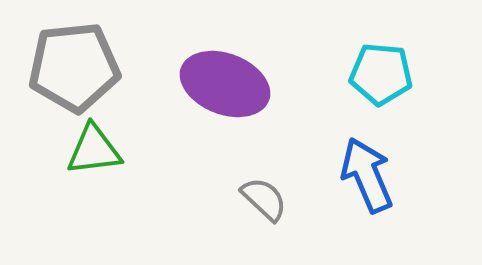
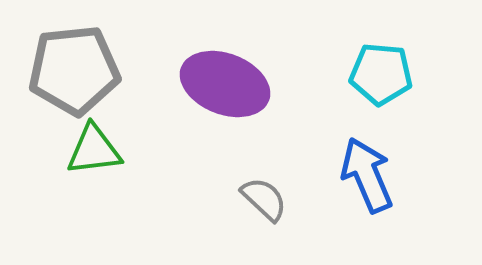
gray pentagon: moved 3 px down
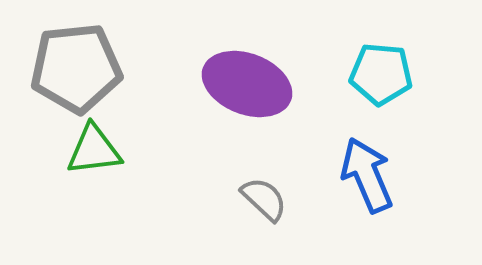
gray pentagon: moved 2 px right, 2 px up
purple ellipse: moved 22 px right
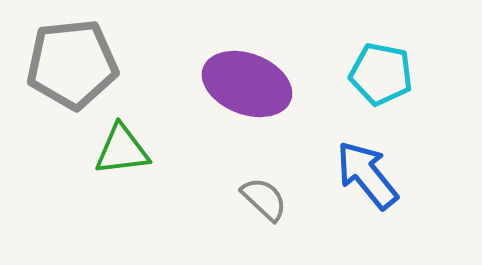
gray pentagon: moved 4 px left, 4 px up
cyan pentagon: rotated 6 degrees clockwise
green triangle: moved 28 px right
blue arrow: rotated 16 degrees counterclockwise
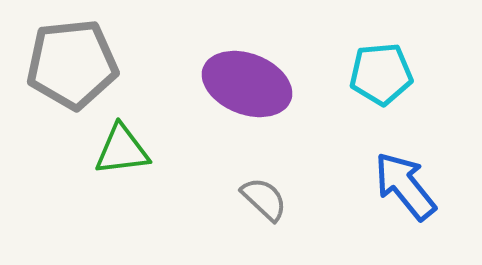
cyan pentagon: rotated 16 degrees counterclockwise
blue arrow: moved 38 px right, 11 px down
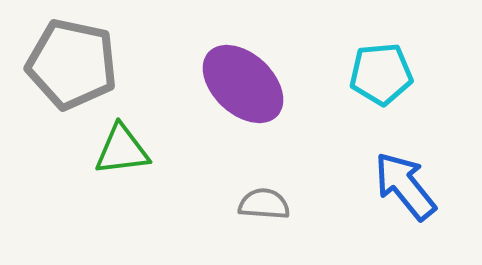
gray pentagon: rotated 18 degrees clockwise
purple ellipse: moved 4 px left; rotated 22 degrees clockwise
gray semicircle: moved 5 px down; rotated 39 degrees counterclockwise
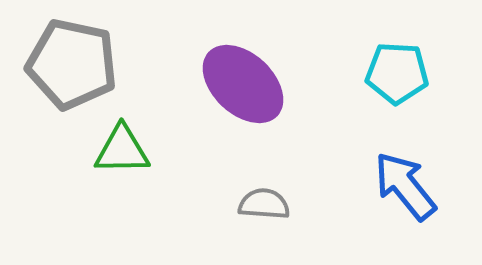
cyan pentagon: moved 16 px right, 1 px up; rotated 8 degrees clockwise
green triangle: rotated 6 degrees clockwise
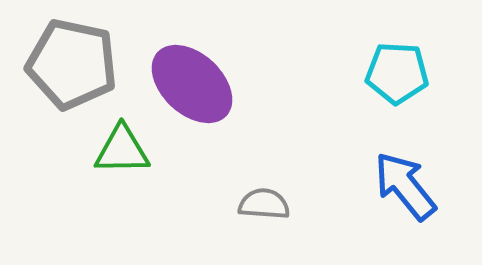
purple ellipse: moved 51 px left
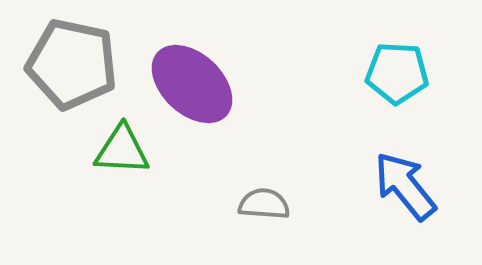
green triangle: rotated 4 degrees clockwise
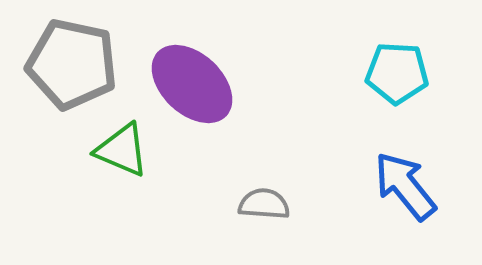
green triangle: rotated 20 degrees clockwise
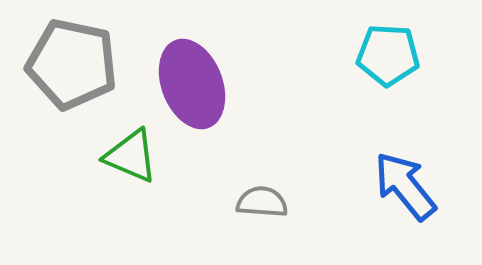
cyan pentagon: moved 9 px left, 18 px up
purple ellipse: rotated 26 degrees clockwise
green triangle: moved 9 px right, 6 px down
gray semicircle: moved 2 px left, 2 px up
